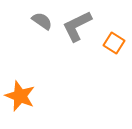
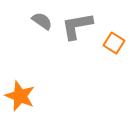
gray L-shape: rotated 16 degrees clockwise
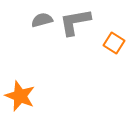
gray semicircle: moved 1 px up; rotated 50 degrees counterclockwise
gray L-shape: moved 2 px left, 4 px up
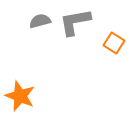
gray semicircle: moved 2 px left, 1 px down
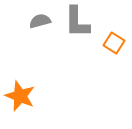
gray L-shape: moved 2 px right; rotated 80 degrees counterclockwise
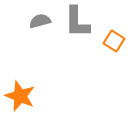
orange square: moved 2 px up
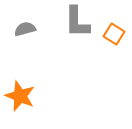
gray semicircle: moved 15 px left, 8 px down
orange square: moved 7 px up
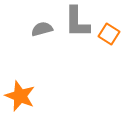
gray semicircle: moved 17 px right
orange square: moved 5 px left
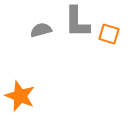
gray semicircle: moved 1 px left, 1 px down
orange square: rotated 15 degrees counterclockwise
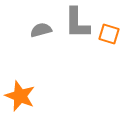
gray L-shape: moved 1 px down
